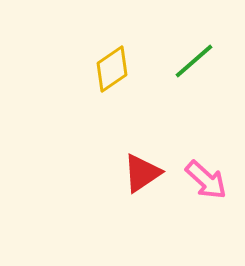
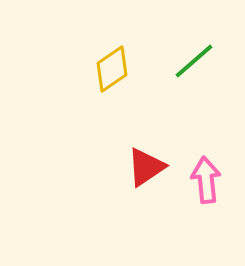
red triangle: moved 4 px right, 6 px up
pink arrow: rotated 138 degrees counterclockwise
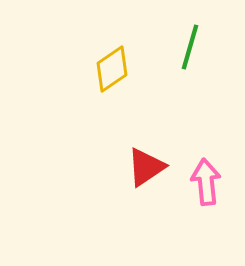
green line: moved 4 px left, 14 px up; rotated 33 degrees counterclockwise
pink arrow: moved 2 px down
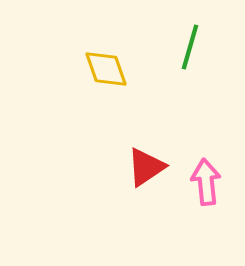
yellow diamond: moved 6 px left; rotated 75 degrees counterclockwise
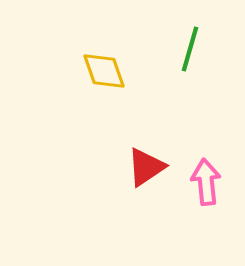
green line: moved 2 px down
yellow diamond: moved 2 px left, 2 px down
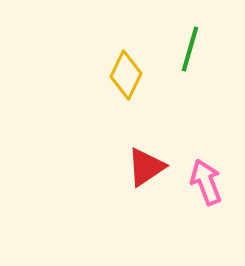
yellow diamond: moved 22 px right, 4 px down; rotated 45 degrees clockwise
pink arrow: rotated 15 degrees counterclockwise
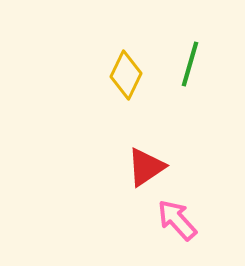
green line: moved 15 px down
pink arrow: moved 29 px left, 38 px down; rotated 21 degrees counterclockwise
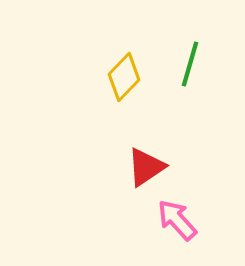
yellow diamond: moved 2 px left, 2 px down; rotated 18 degrees clockwise
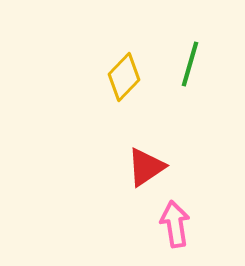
pink arrow: moved 2 px left, 4 px down; rotated 33 degrees clockwise
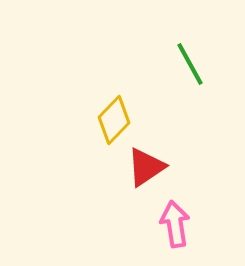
green line: rotated 45 degrees counterclockwise
yellow diamond: moved 10 px left, 43 px down
